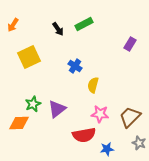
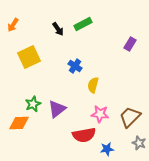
green rectangle: moved 1 px left
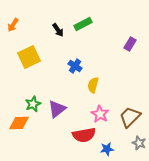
black arrow: moved 1 px down
pink star: rotated 24 degrees clockwise
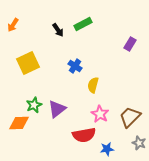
yellow square: moved 1 px left, 6 px down
green star: moved 1 px right, 1 px down
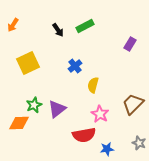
green rectangle: moved 2 px right, 2 px down
blue cross: rotated 16 degrees clockwise
brown trapezoid: moved 3 px right, 13 px up
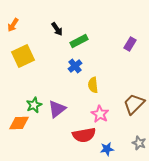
green rectangle: moved 6 px left, 15 px down
black arrow: moved 1 px left, 1 px up
yellow square: moved 5 px left, 7 px up
yellow semicircle: rotated 21 degrees counterclockwise
brown trapezoid: moved 1 px right
